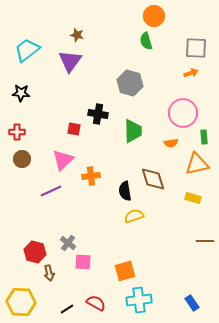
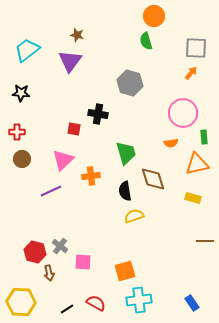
orange arrow: rotated 32 degrees counterclockwise
green trapezoid: moved 7 px left, 22 px down; rotated 15 degrees counterclockwise
gray cross: moved 8 px left, 3 px down
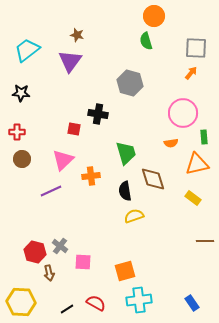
yellow rectangle: rotated 21 degrees clockwise
